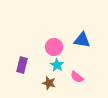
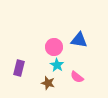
blue triangle: moved 3 px left
purple rectangle: moved 3 px left, 3 px down
brown star: moved 1 px left
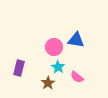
blue triangle: moved 3 px left
cyan star: moved 1 px right, 2 px down
brown star: rotated 24 degrees clockwise
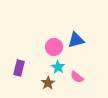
blue triangle: rotated 24 degrees counterclockwise
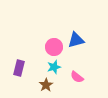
cyan star: moved 4 px left; rotated 24 degrees clockwise
brown star: moved 2 px left, 2 px down
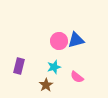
pink circle: moved 5 px right, 6 px up
purple rectangle: moved 2 px up
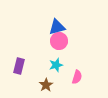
blue triangle: moved 19 px left, 13 px up
cyan star: moved 2 px right, 2 px up
pink semicircle: rotated 112 degrees counterclockwise
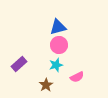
blue triangle: moved 1 px right
pink circle: moved 4 px down
purple rectangle: moved 2 px up; rotated 35 degrees clockwise
pink semicircle: rotated 48 degrees clockwise
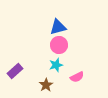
purple rectangle: moved 4 px left, 7 px down
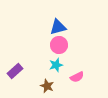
brown star: moved 1 px right, 1 px down; rotated 16 degrees counterclockwise
